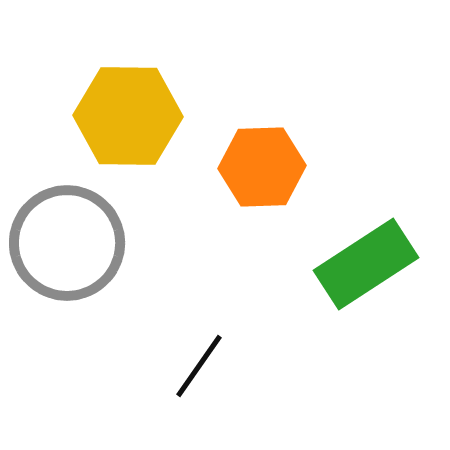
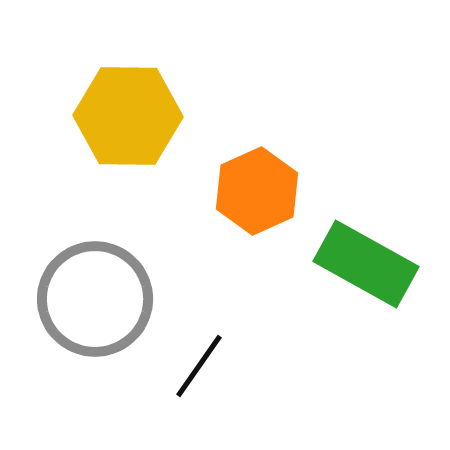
orange hexagon: moved 5 px left, 24 px down; rotated 22 degrees counterclockwise
gray circle: moved 28 px right, 56 px down
green rectangle: rotated 62 degrees clockwise
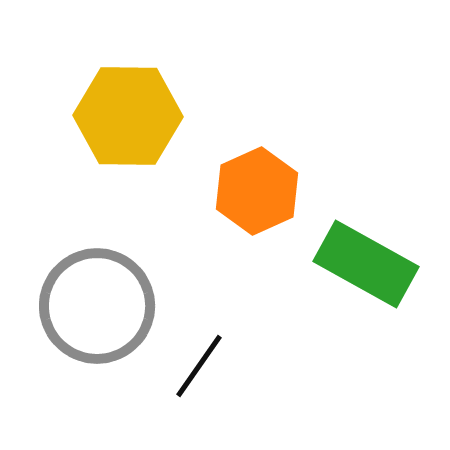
gray circle: moved 2 px right, 7 px down
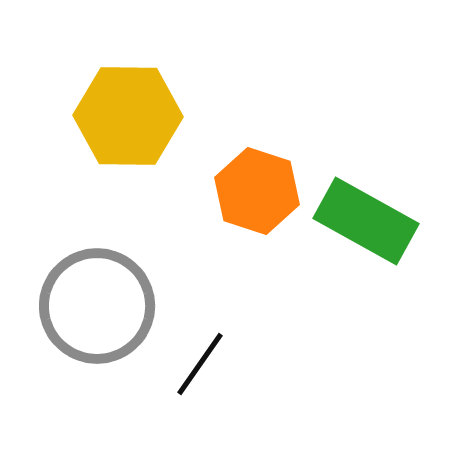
orange hexagon: rotated 18 degrees counterclockwise
green rectangle: moved 43 px up
black line: moved 1 px right, 2 px up
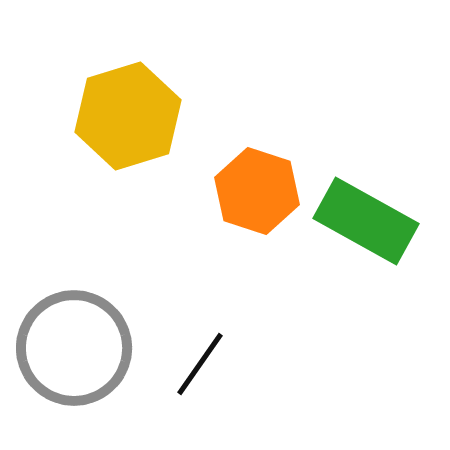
yellow hexagon: rotated 18 degrees counterclockwise
gray circle: moved 23 px left, 42 px down
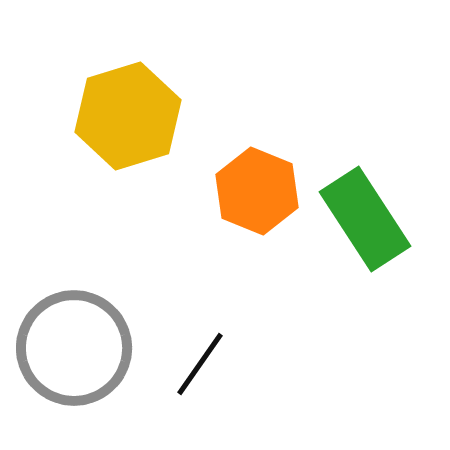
orange hexagon: rotated 4 degrees clockwise
green rectangle: moved 1 px left, 2 px up; rotated 28 degrees clockwise
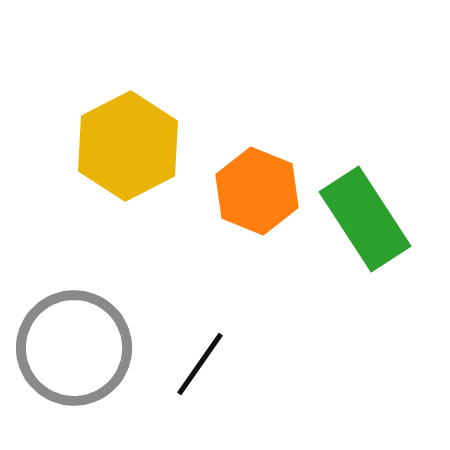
yellow hexagon: moved 30 px down; rotated 10 degrees counterclockwise
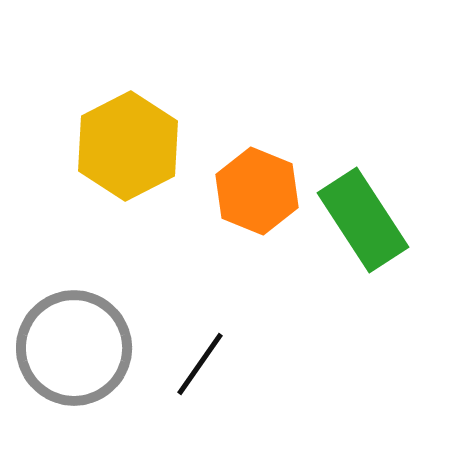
green rectangle: moved 2 px left, 1 px down
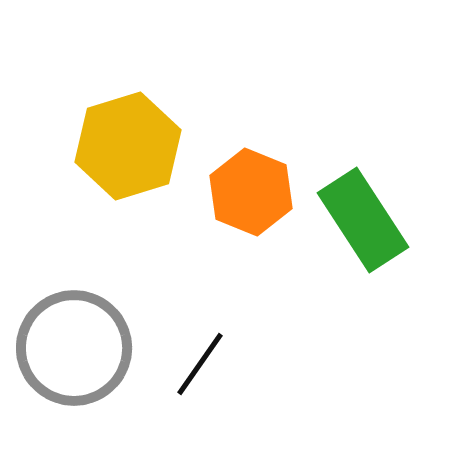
yellow hexagon: rotated 10 degrees clockwise
orange hexagon: moved 6 px left, 1 px down
